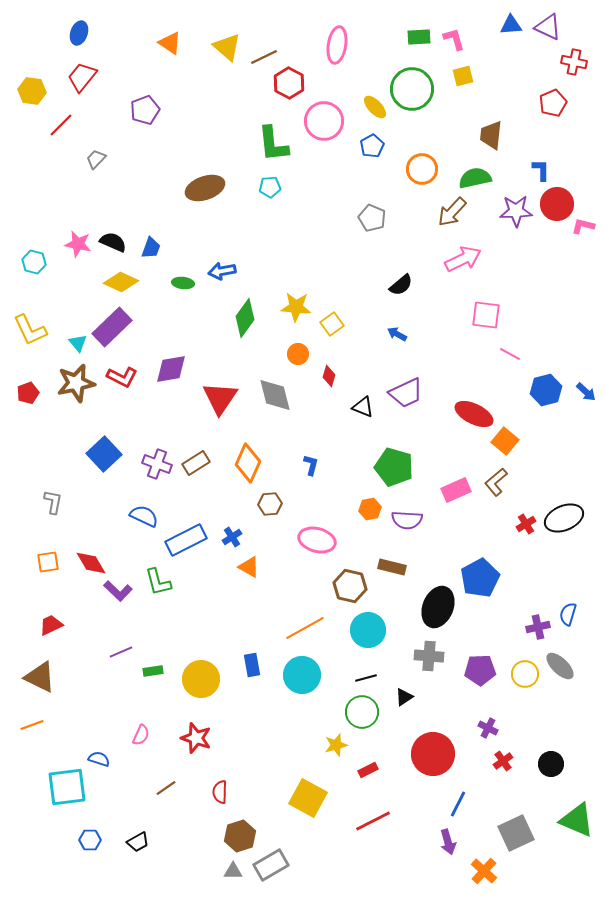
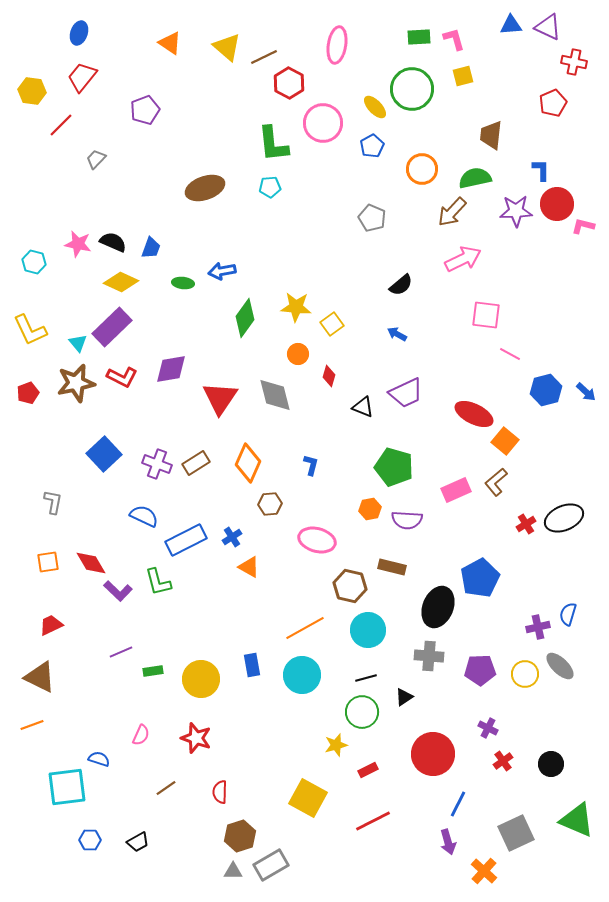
pink circle at (324, 121): moved 1 px left, 2 px down
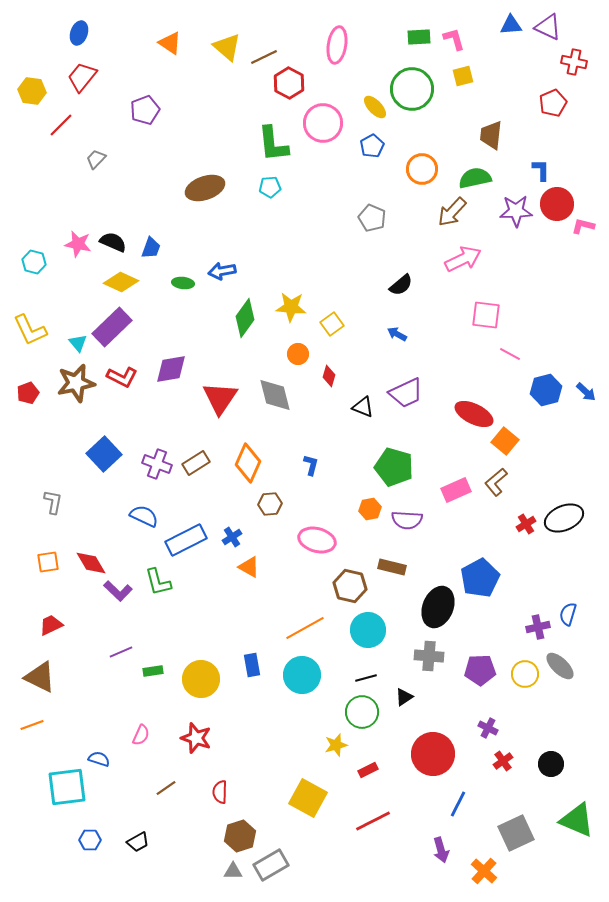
yellow star at (296, 307): moved 5 px left
purple arrow at (448, 842): moved 7 px left, 8 px down
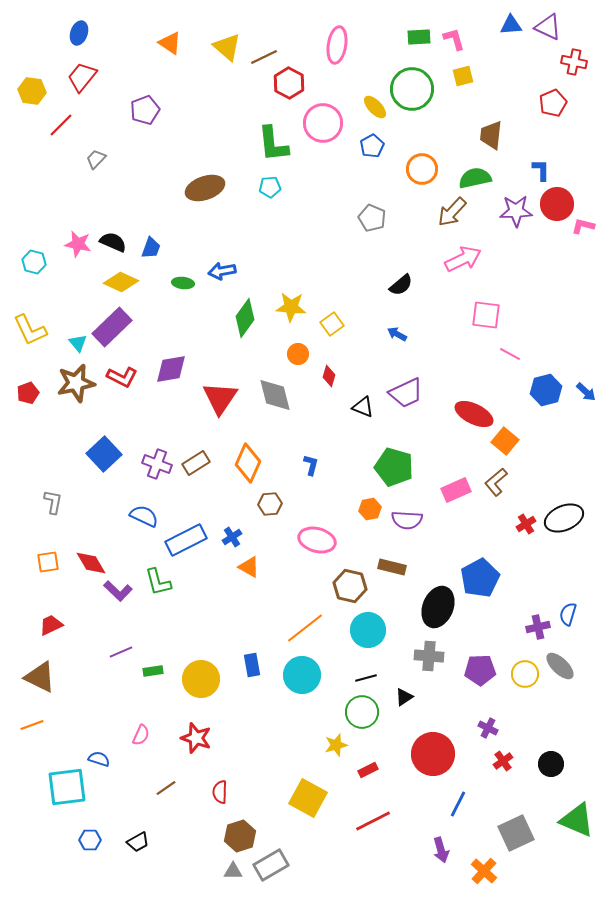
orange line at (305, 628): rotated 9 degrees counterclockwise
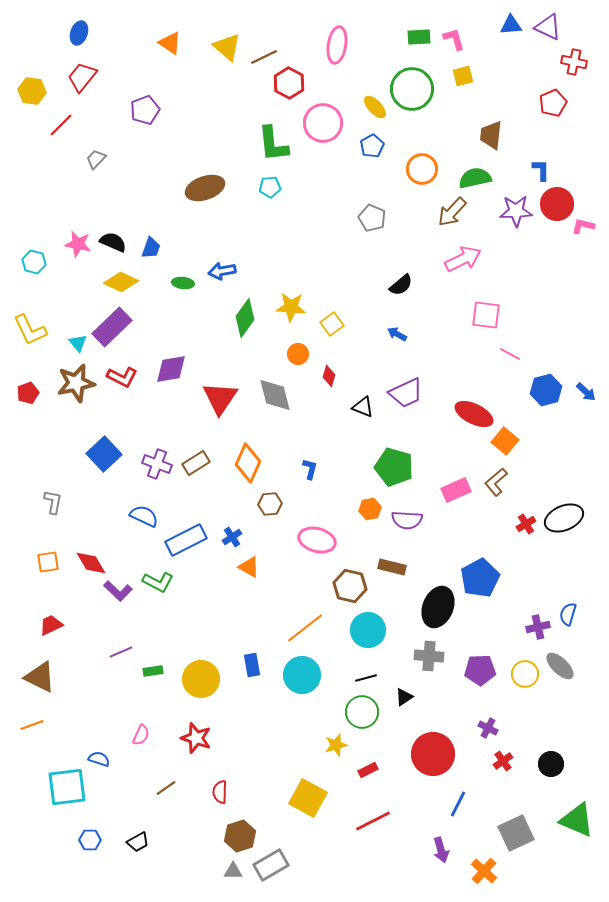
blue L-shape at (311, 465): moved 1 px left, 4 px down
green L-shape at (158, 582): rotated 48 degrees counterclockwise
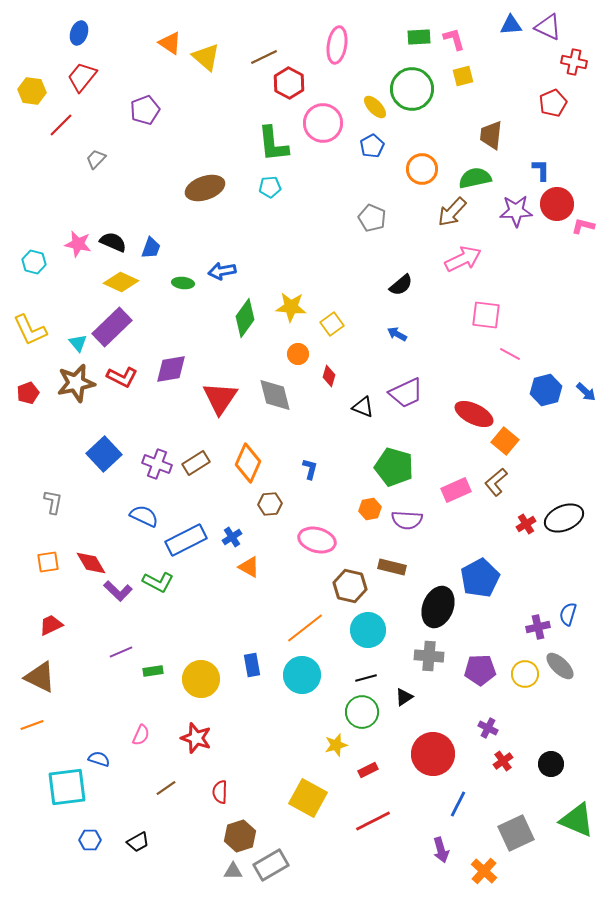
yellow triangle at (227, 47): moved 21 px left, 10 px down
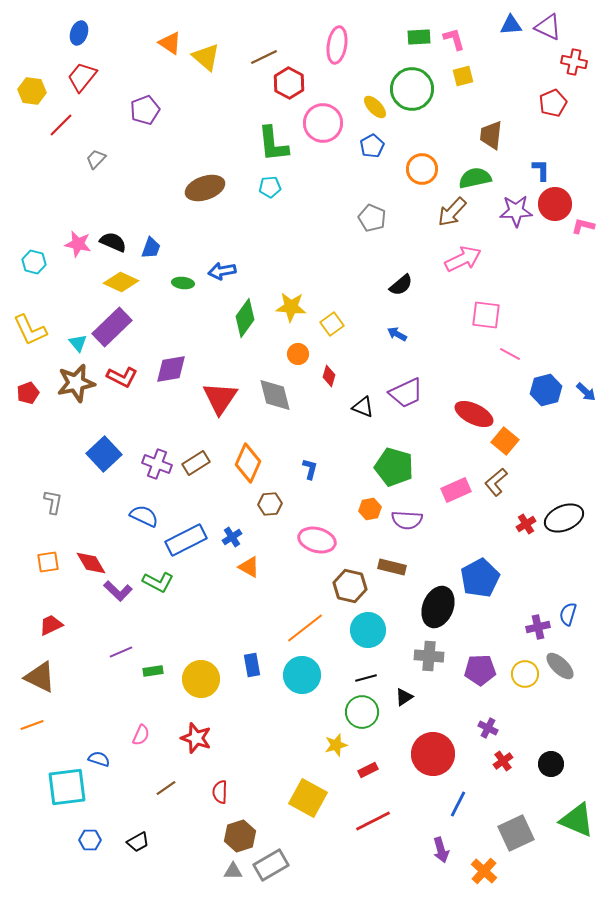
red circle at (557, 204): moved 2 px left
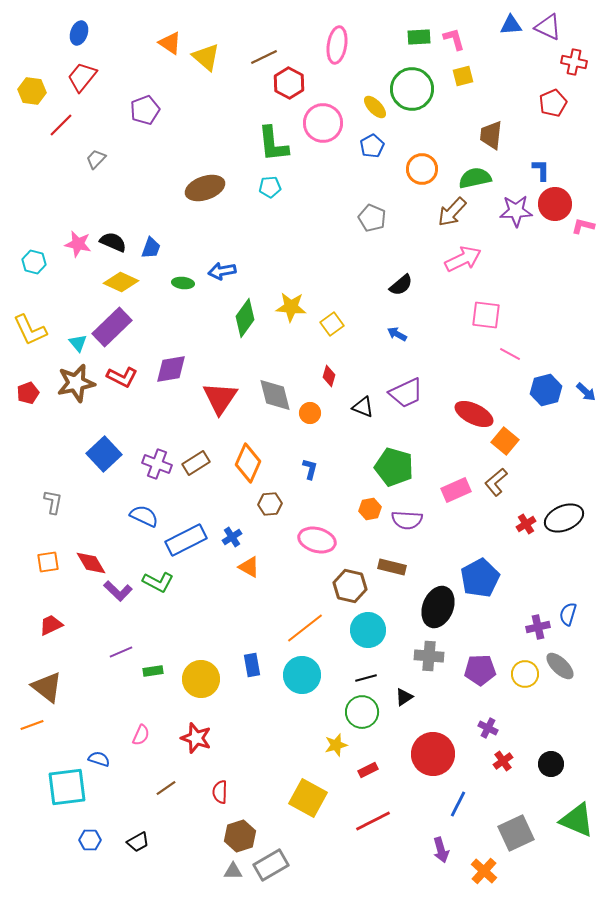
orange circle at (298, 354): moved 12 px right, 59 px down
brown triangle at (40, 677): moved 7 px right, 10 px down; rotated 12 degrees clockwise
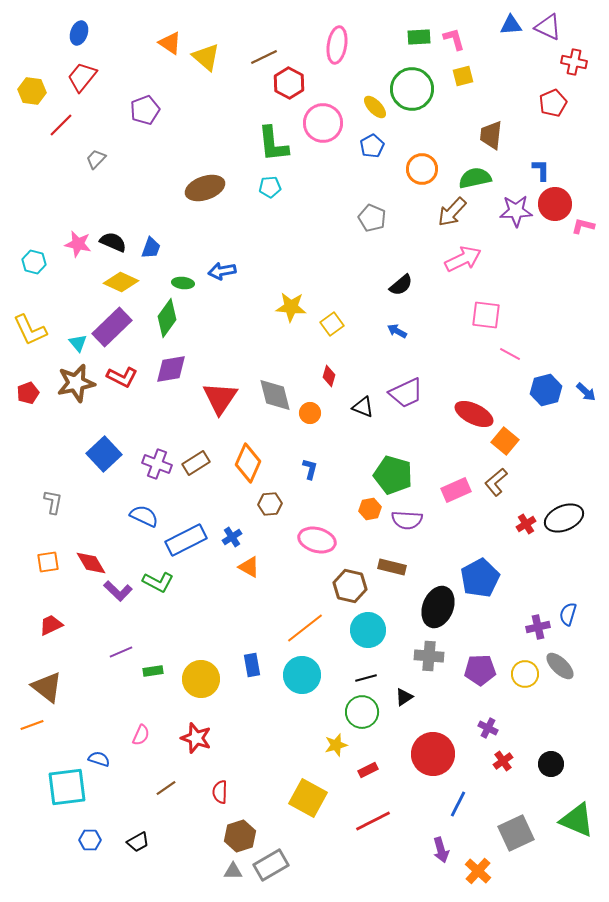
green diamond at (245, 318): moved 78 px left
blue arrow at (397, 334): moved 3 px up
green pentagon at (394, 467): moved 1 px left, 8 px down
orange cross at (484, 871): moved 6 px left
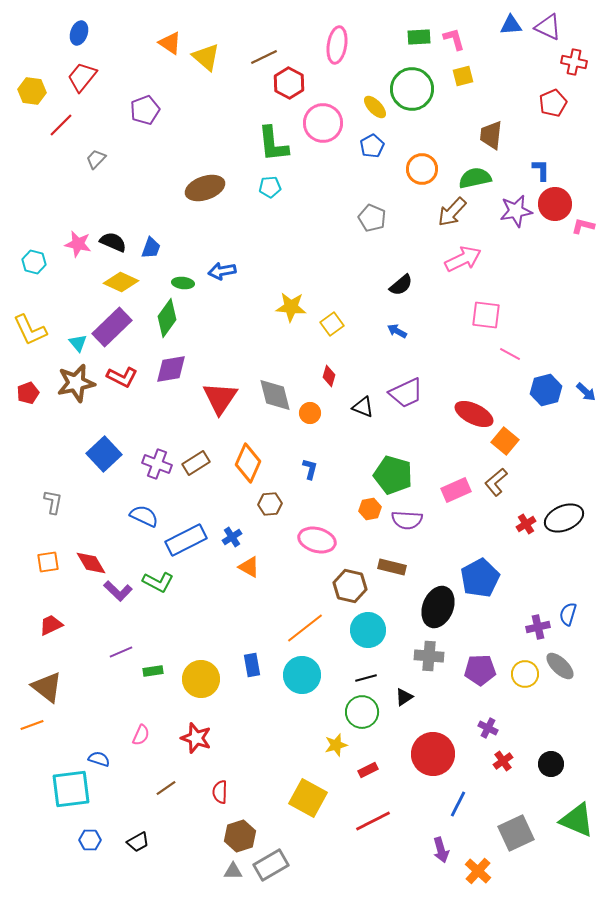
purple star at (516, 211): rotated 8 degrees counterclockwise
cyan square at (67, 787): moved 4 px right, 2 px down
